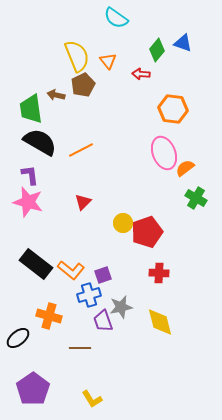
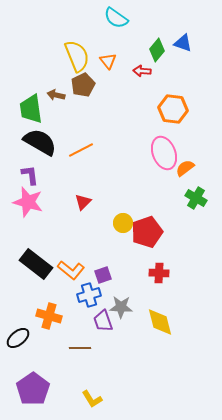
red arrow: moved 1 px right, 3 px up
gray star: rotated 15 degrees clockwise
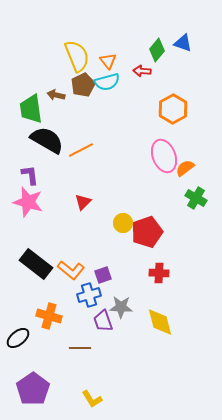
cyan semicircle: moved 9 px left, 64 px down; rotated 50 degrees counterclockwise
orange hexagon: rotated 24 degrees clockwise
black semicircle: moved 7 px right, 2 px up
pink ellipse: moved 3 px down
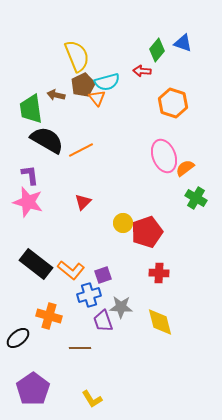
orange triangle: moved 11 px left, 37 px down
orange hexagon: moved 6 px up; rotated 12 degrees counterclockwise
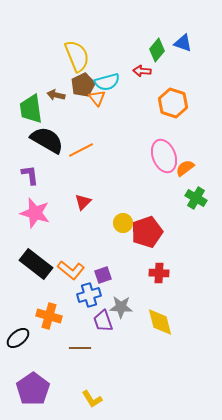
pink star: moved 7 px right, 11 px down
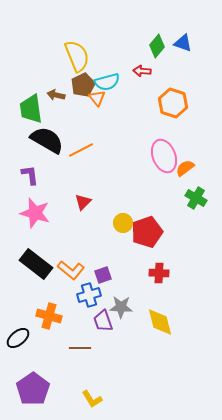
green diamond: moved 4 px up
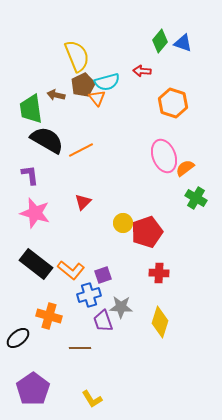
green diamond: moved 3 px right, 5 px up
yellow diamond: rotated 32 degrees clockwise
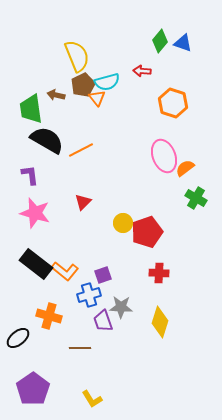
orange L-shape: moved 6 px left, 1 px down
